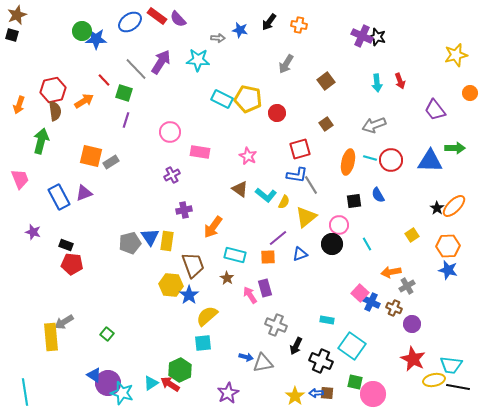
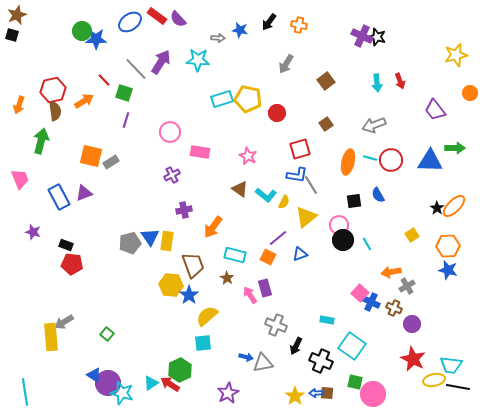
cyan rectangle at (222, 99): rotated 45 degrees counterclockwise
black circle at (332, 244): moved 11 px right, 4 px up
orange square at (268, 257): rotated 28 degrees clockwise
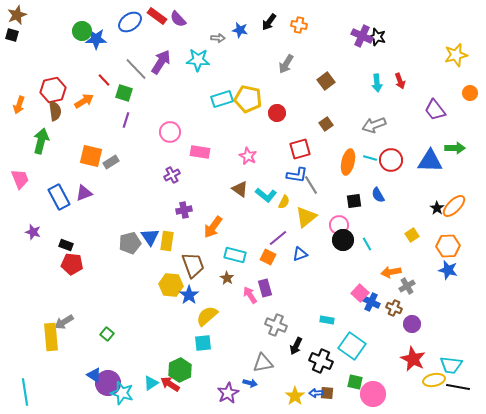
blue arrow at (246, 357): moved 4 px right, 26 px down
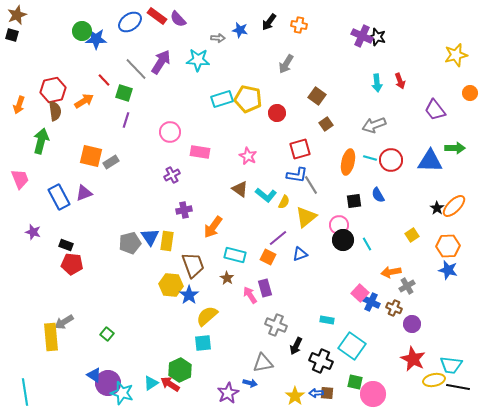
brown square at (326, 81): moved 9 px left, 15 px down; rotated 18 degrees counterclockwise
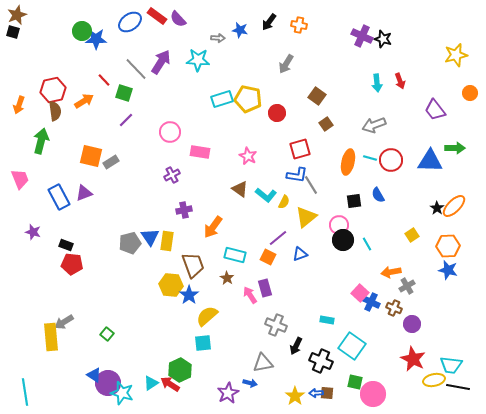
black square at (12, 35): moved 1 px right, 3 px up
black star at (377, 37): moved 6 px right, 2 px down
purple line at (126, 120): rotated 28 degrees clockwise
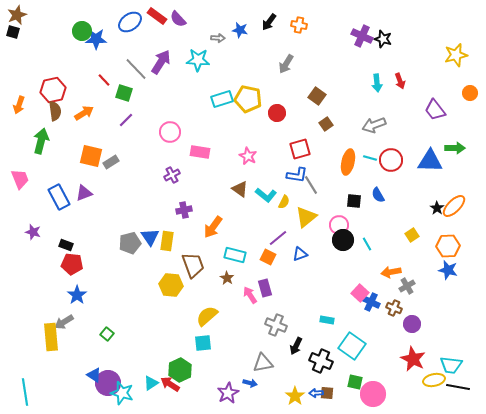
orange arrow at (84, 101): moved 12 px down
black square at (354, 201): rotated 14 degrees clockwise
blue star at (189, 295): moved 112 px left
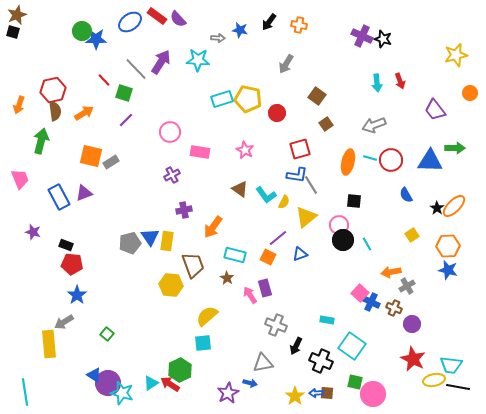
pink star at (248, 156): moved 3 px left, 6 px up
cyan L-shape at (266, 195): rotated 15 degrees clockwise
blue semicircle at (378, 195): moved 28 px right
yellow rectangle at (51, 337): moved 2 px left, 7 px down
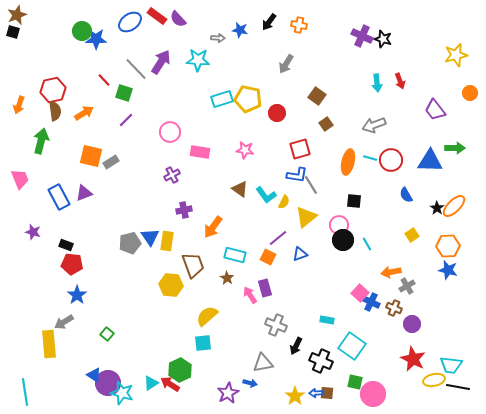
pink star at (245, 150): rotated 18 degrees counterclockwise
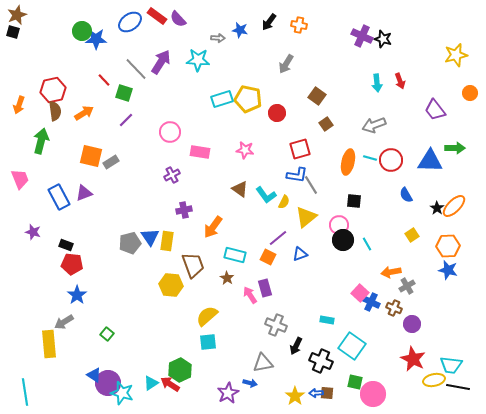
cyan square at (203, 343): moved 5 px right, 1 px up
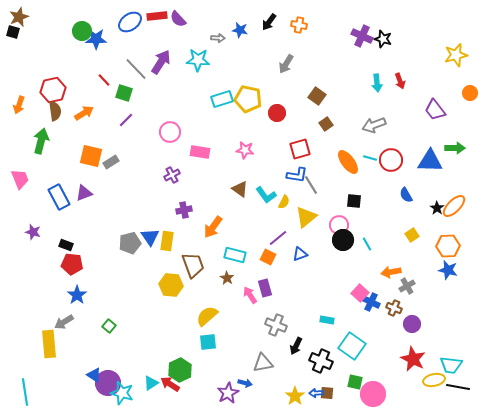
brown star at (17, 15): moved 2 px right, 2 px down
red rectangle at (157, 16): rotated 42 degrees counterclockwise
orange ellipse at (348, 162): rotated 50 degrees counterclockwise
green square at (107, 334): moved 2 px right, 8 px up
blue arrow at (250, 383): moved 5 px left
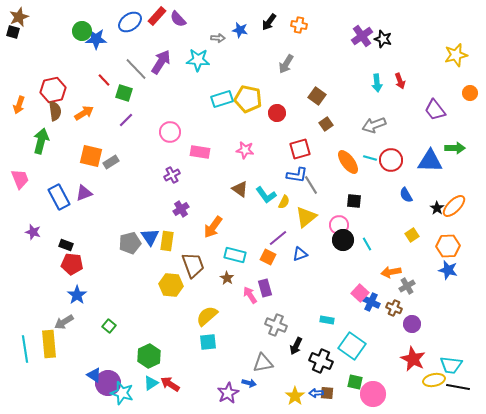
red rectangle at (157, 16): rotated 42 degrees counterclockwise
purple cross at (362, 36): rotated 30 degrees clockwise
purple cross at (184, 210): moved 3 px left, 1 px up; rotated 21 degrees counterclockwise
green hexagon at (180, 370): moved 31 px left, 14 px up
blue arrow at (245, 383): moved 4 px right
cyan line at (25, 392): moved 43 px up
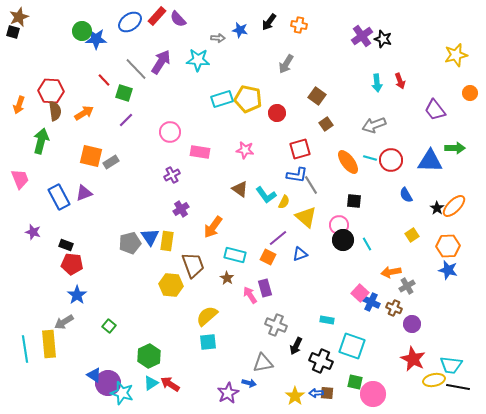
red hexagon at (53, 90): moved 2 px left, 1 px down; rotated 15 degrees clockwise
yellow triangle at (306, 217): rotated 40 degrees counterclockwise
cyan square at (352, 346): rotated 16 degrees counterclockwise
